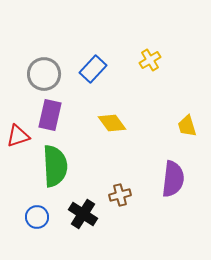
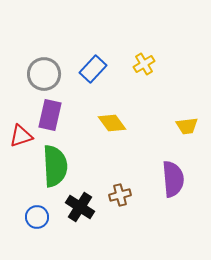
yellow cross: moved 6 px left, 4 px down
yellow trapezoid: rotated 80 degrees counterclockwise
red triangle: moved 3 px right
purple semicircle: rotated 12 degrees counterclockwise
black cross: moved 3 px left, 7 px up
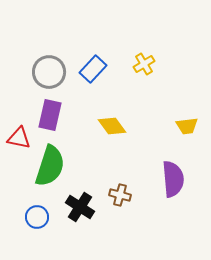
gray circle: moved 5 px right, 2 px up
yellow diamond: moved 3 px down
red triangle: moved 2 px left, 2 px down; rotated 30 degrees clockwise
green semicircle: moved 5 px left; rotated 21 degrees clockwise
brown cross: rotated 30 degrees clockwise
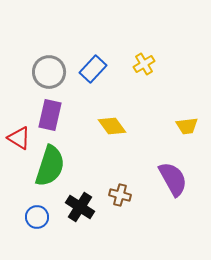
red triangle: rotated 20 degrees clockwise
purple semicircle: rotated 24 degrees counterclockwise
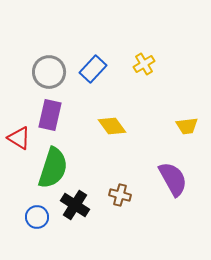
green semicircle: moved 3 px right, 2 px down
black cross: moved 5 px left, 2 px up
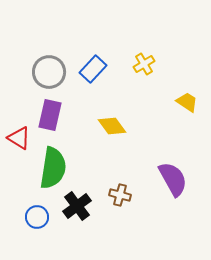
yellow trapezoid: moved 24 px up; rotated 140 degrees counterclockwise
green semicircle: rotated 9 degrees counterclockwise
black cross: moved 2 px right, 1 px down; rotated 20 degrees clockwise
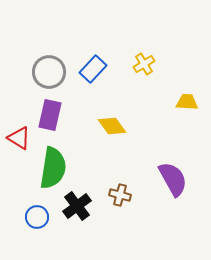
yellow trapezoid: rotated 30 degrees counterclockwise
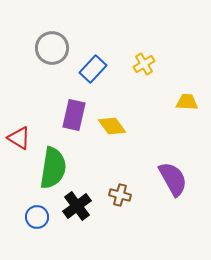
gray circle: moved 3 px right, 24 px up
purple rectangle: moved 24 px right
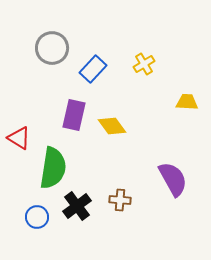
brown cross: moved 5 px down; rotated 10 degrees counterclockwise
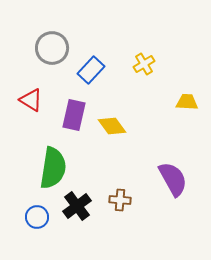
blue rectangle: moved 2 px left, 1 px down
red triangle: moved 12 px right, 38 px up
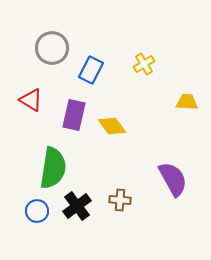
blue rectangle: rotated 16 degrees counterclockwise
blue circle: moved 6 px up
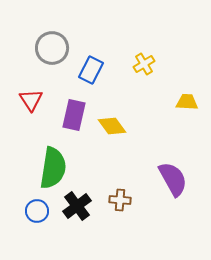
red triangle: rotated 25 degrees clockwise
